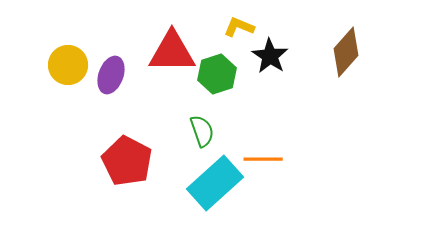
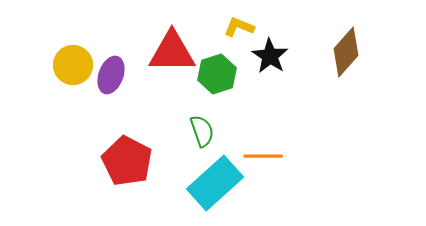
yellow circle: moved 5 px right
orange line: moved 3 px up
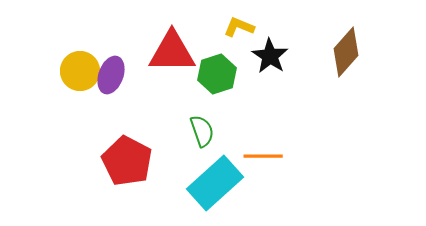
yellow circle: moved 7 px right, 6 px down
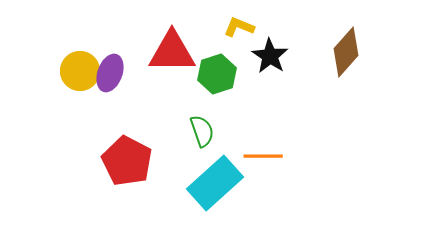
purple ellipse: moved 1 px left, 2 px up
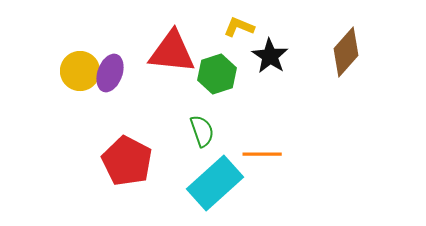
red triangle: rotated 6 degrees clockwise
orange line: moved 1 px left, 2 px up
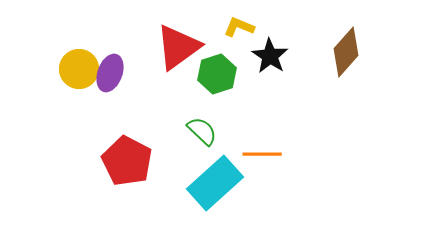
red triangle: moved 6 px right, 5 px up; rotated 42 degrees counterclockwise
yellow circle: moved 1 px left, 2 px up
green semicircle: rotated 28 degrees counterclockwise
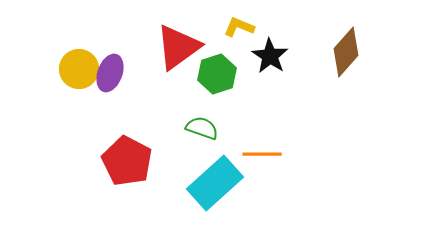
green semicircle: moved 3 px up; rotated 24 degrees counterclockwise
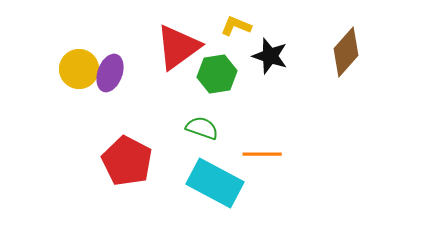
yellow L-shape: moved 3 px left, 1 px up
black star: rotated 15 degrees counterclockwise
green hexagon: rotated 9 degrees clockwise
cyan rectangle: rotated 70 degrees clockwise
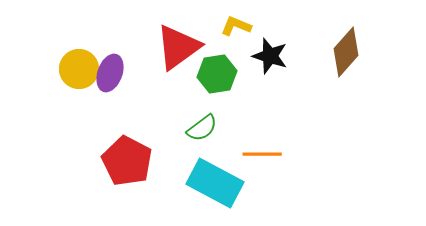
green semicircle: rotated 124 degrees clockwise
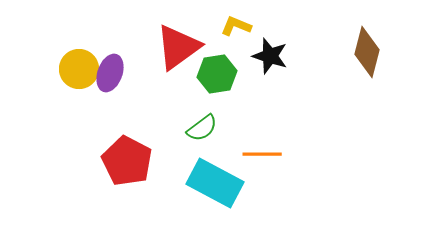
brown diamond: moved 21 px right; rotated 27 degrees counterclockwise
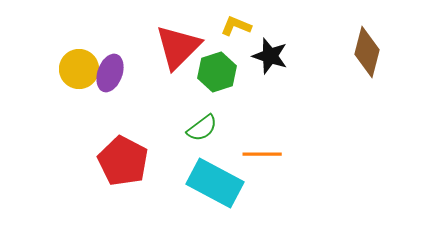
red triangle: rotated 9 degrees counterclockwise
green hexagon: moved 2 px up; rotated 9 degrees counterclockwise
red pentagon: moved 4 px left
